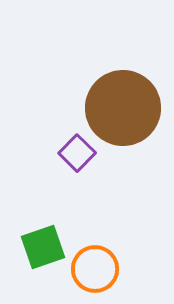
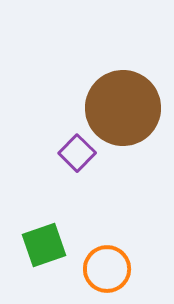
green square: moved 1 px right, 2 px up
orange circle: moved 12 px right
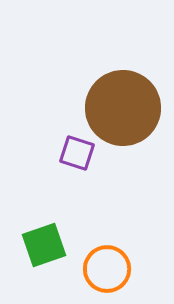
purple square: rotated 27 degrees counterclockwise
